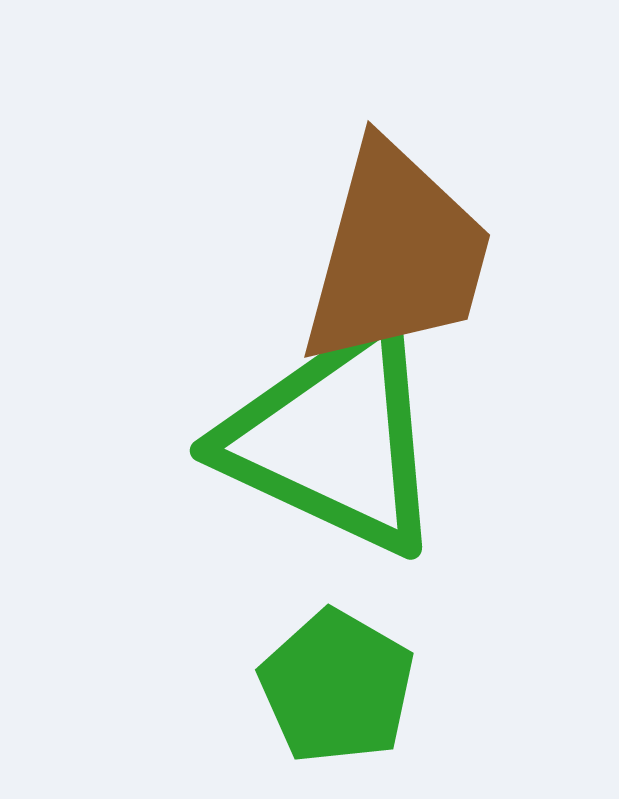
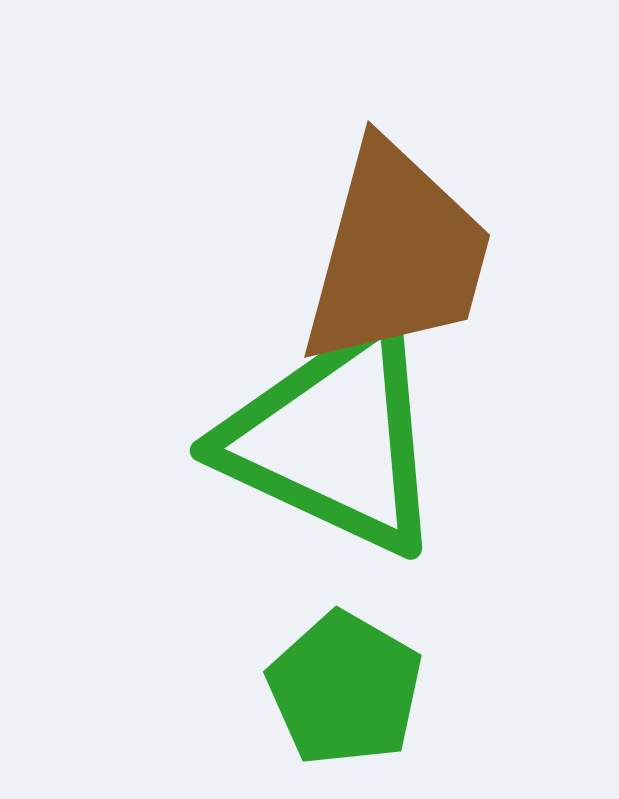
green pentagon: moved 8 px right, 2 px down
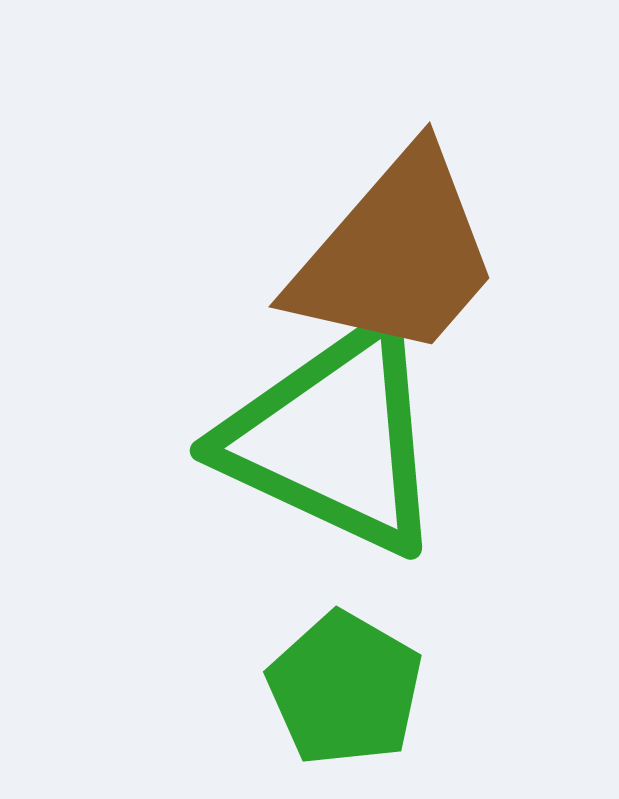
brown trapezoid: rotated 26 degrees clockwise
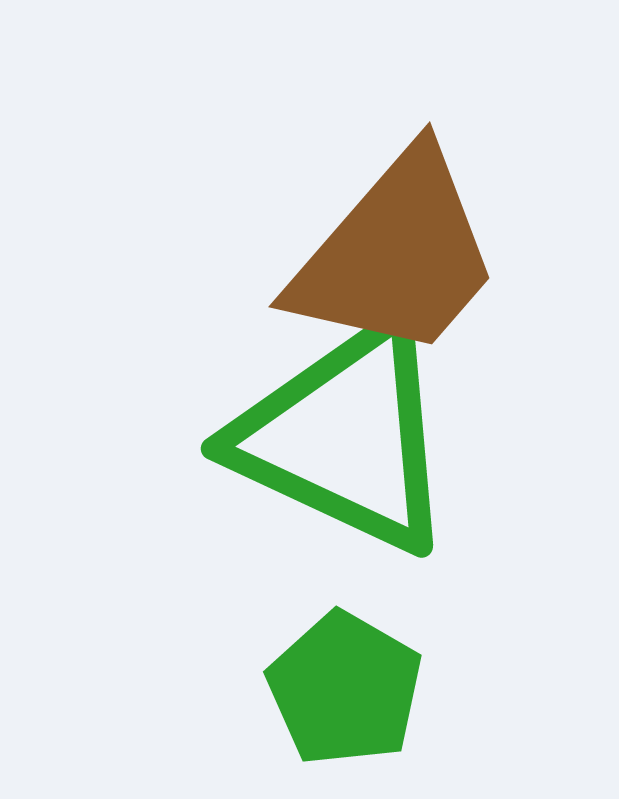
green triangle: moved 11 px right, 2 px up
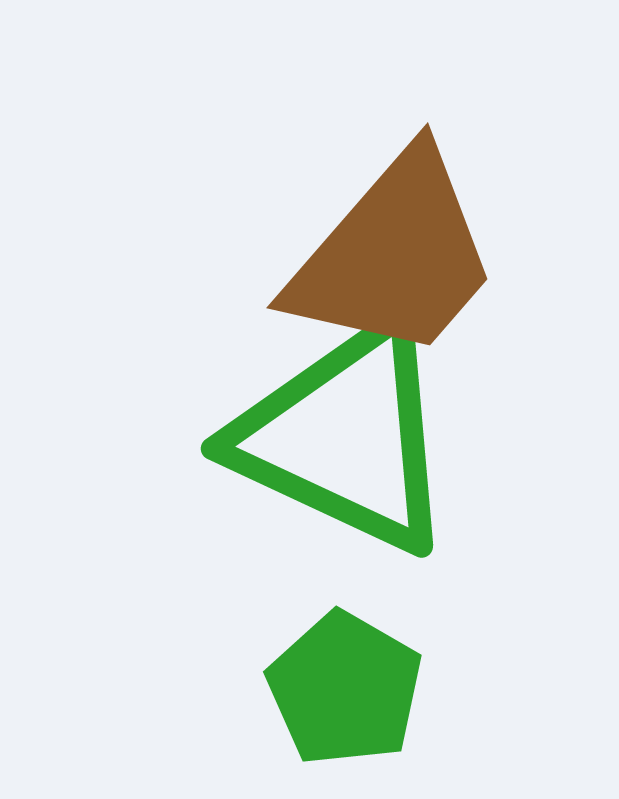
brown trapezoid: moved 2 px left, 1 px down
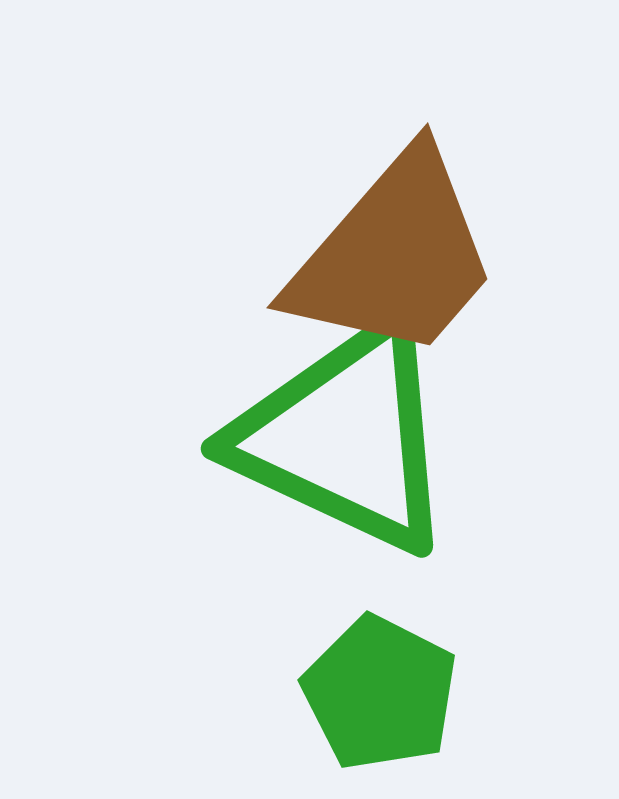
green pentagon: moved 35 px right, 4 px down; rotated 3 degrees counterclockwise
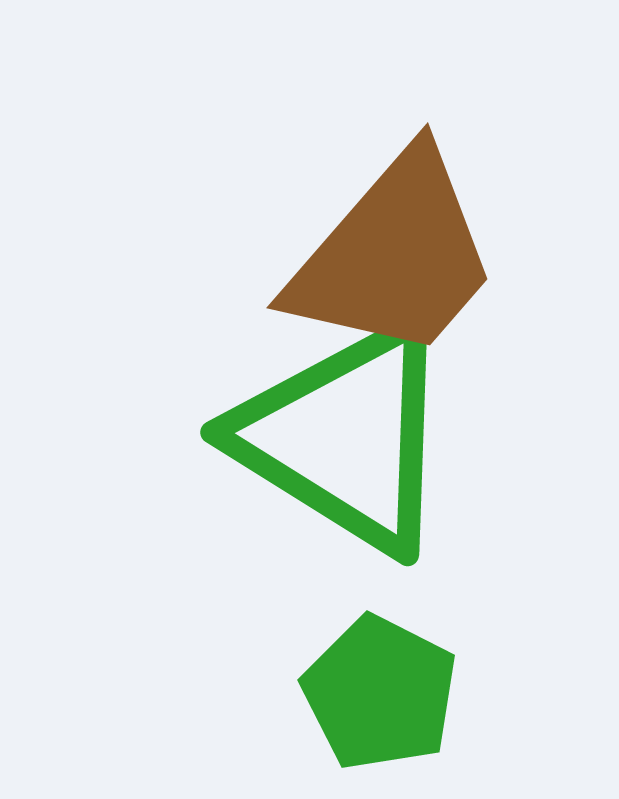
green triangle: rotated 7 degrees clockwise
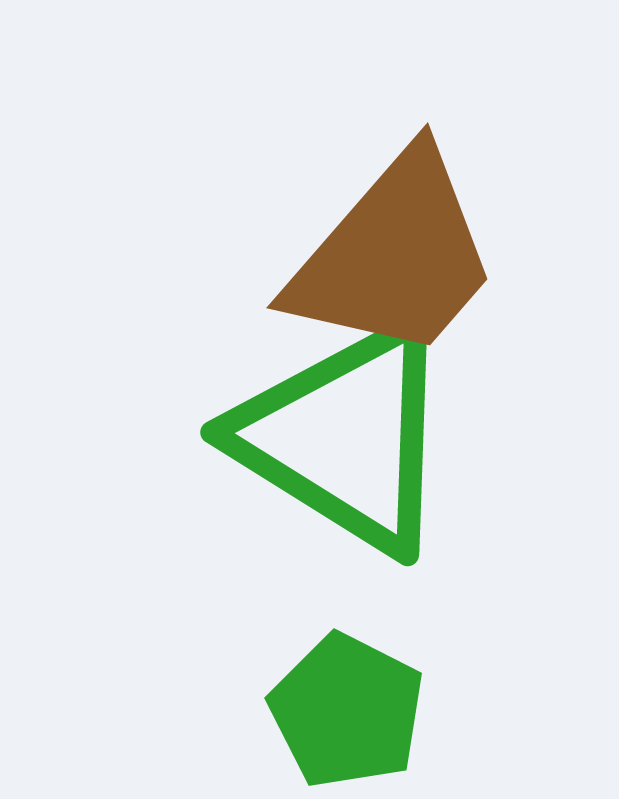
green pentagon: moved 33 px left, 18 px down
